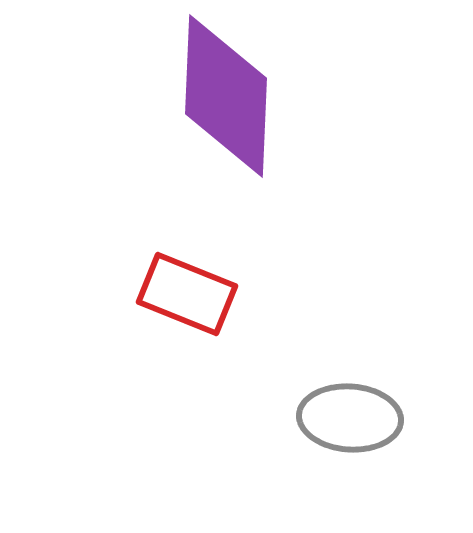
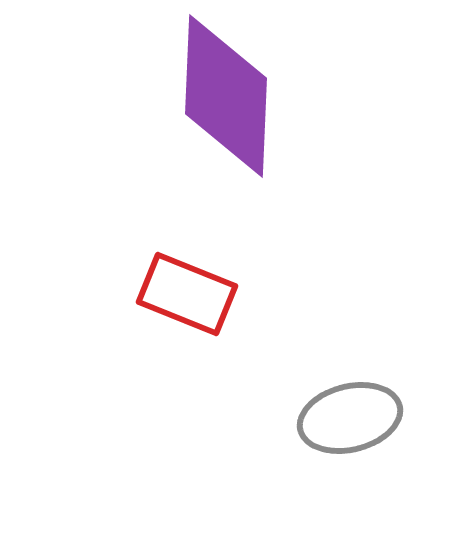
gray ellipse: rotated 18 degrees counterclockwise
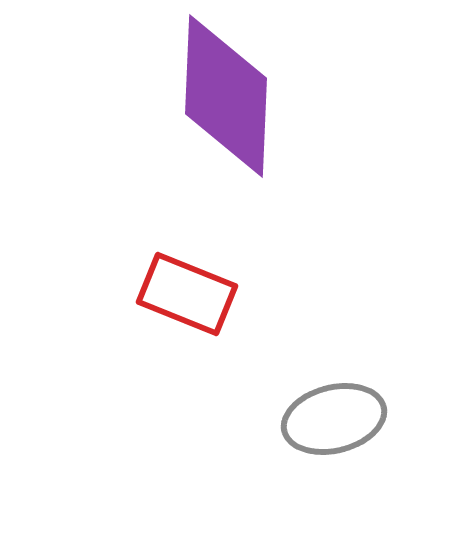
gray ellipse: moved 16 px left, 1 px down
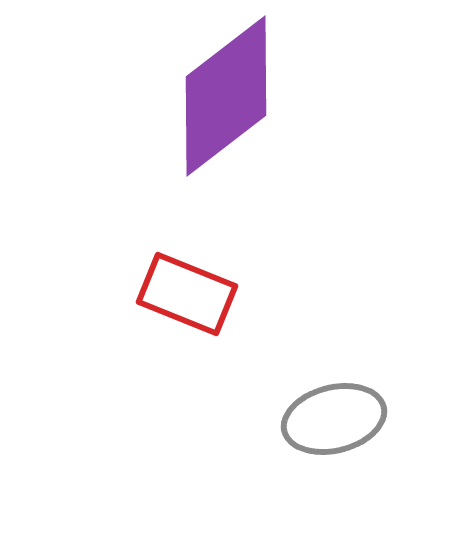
purple diamond: rotated 50 degrees clockwise
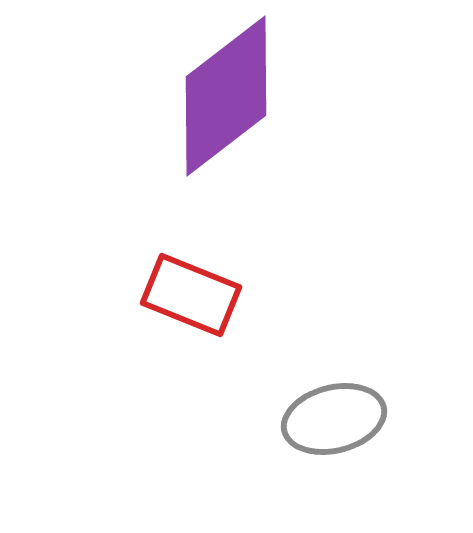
red rectangle: moved 4 px right, 1 px down
